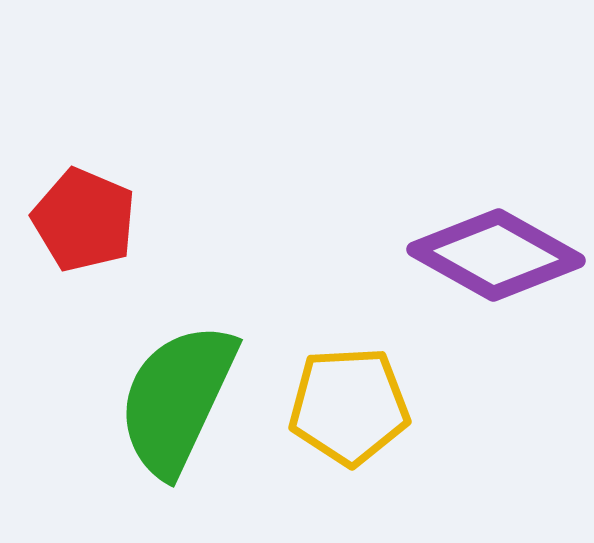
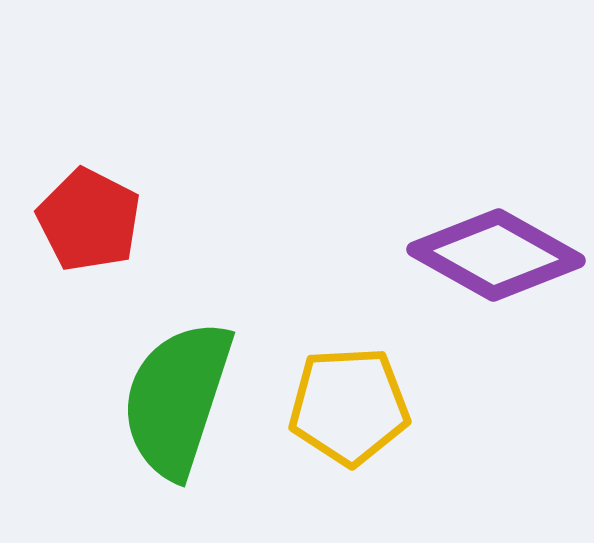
red pentagon: moved 5 px right; rotated 4 degrees clockwise
green semicircle: rotated 7 degrees counterclockwise
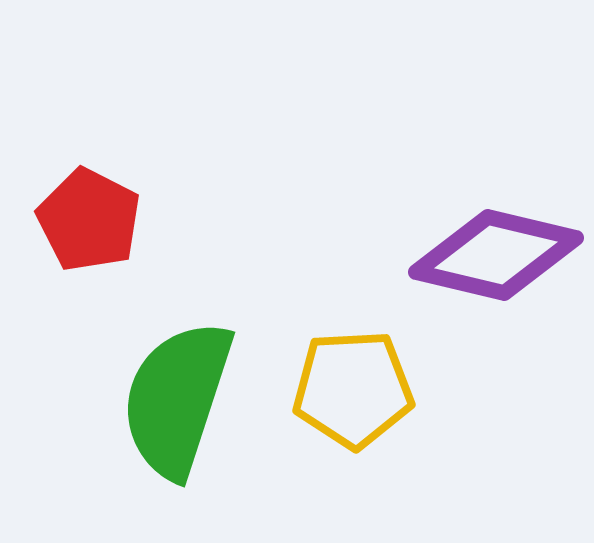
purple diamond: rotated 16 degrees counterclockwise
yellow pentagon: moved 4 px right, 17 px up
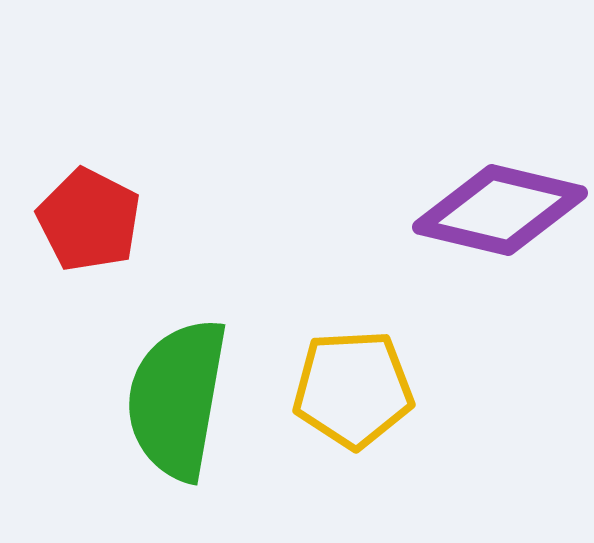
purple diamond: moved 4 px right, 45 px up
green semicircle: rotated 8 degrees counterclockwise
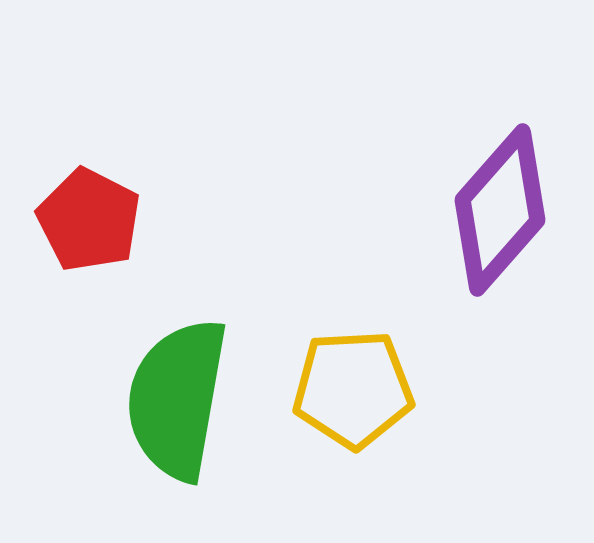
purple diamond: rotated 62 degrees counterclockwise
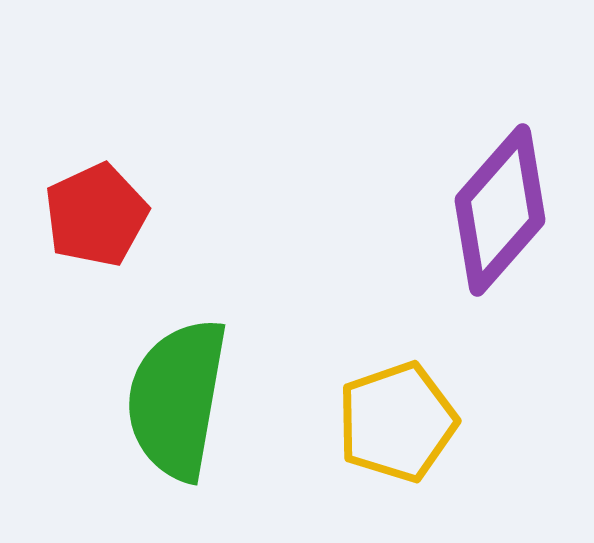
red pentagon: moved 7 px right, 5 px up; rotated 20 degrees clockwise
yellow pentagon: moved 44 px right, 33 px down; rotated 16 degrees counterclockwise
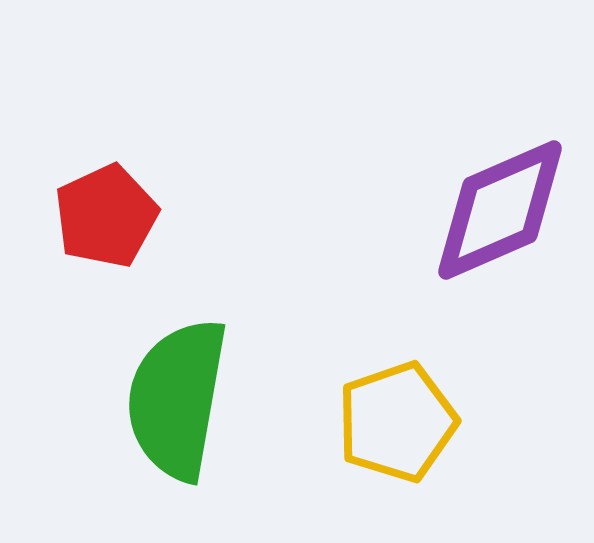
purple diamond: rotated 25 degrees clockwise
red pentagon: moved 10 px right, 1 px down
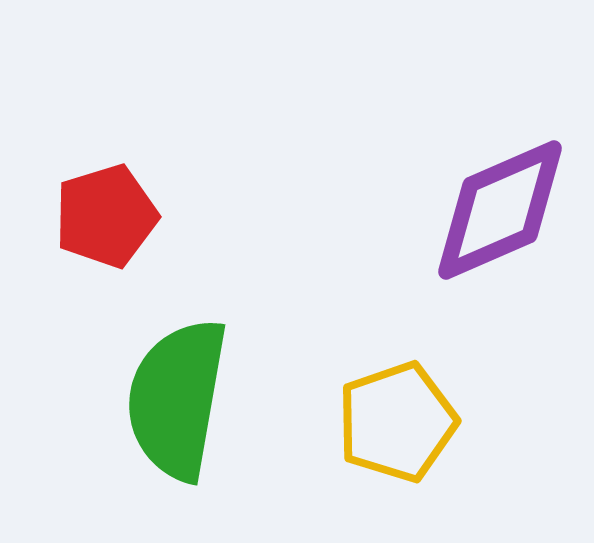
red pentagon: rotated 8 degrees clockwise
